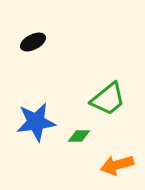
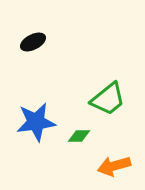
orange arrow: moved 3 px left, 1 px down
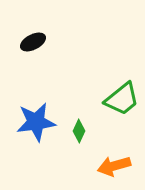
green trapezoid: moved 14 px right
green diamond: moved 5 px up; rotated 65 degrees counterclockwise
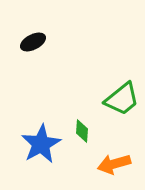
blue star: moved 5 px right, 22 px down; rotated 21 degrees counterclockwise
green diamond: moved 3 px right; rotated 20 degrees counterclockwise
orange arrow: moved 2 px up
